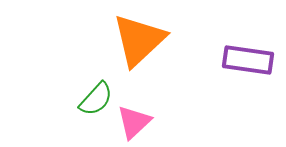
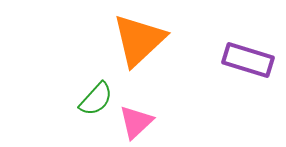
purple rectangle: rotated 9 degrees clockwise
pink triangle: moved 2 px right
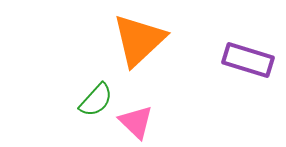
green semicircle: moved 1 px down
pink triangle: rotated 33 degrees counterclockwise
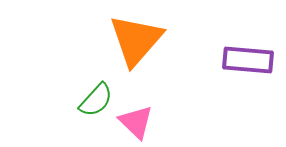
orange triangle: moved 3 px left; rotated 6 degrees counterclockwise
purple rectangle: rotated 12 degrees counterclockwise
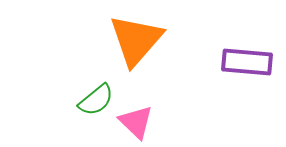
purple rectangle: moved 1 px left, 2 px down
green semicircle: rotated 9 degrees clockwise
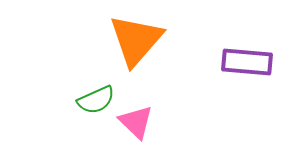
green semicircle: rotated 15 degrees clockwise
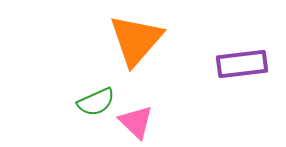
purple rectangle: moved 5 px left, 2 px down; rotated 12 degrees counterclockwise
green semicircle: moved 2 px down
